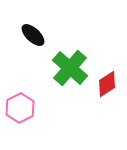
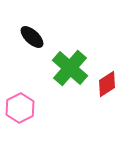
black ellipse: moved 1 px left, 2 px down
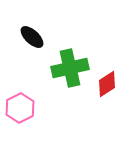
green cross: rotated 36 degrees clockwise
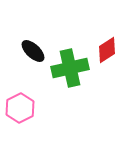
black ellipse: moved 1 px right, 14 px down
red diamond: moved 34 px up
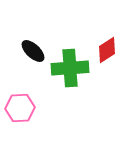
green cross: rotated 9 degrees clockwise
pink hexagon: rotated 24 degrees clockwise
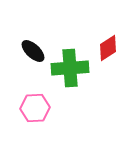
red diamond: moved 1 px right, 2 px up
pink hexagon: moved 15 px right
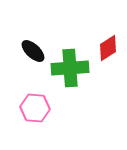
pink hexagon: rotated 8 degrees clockwise
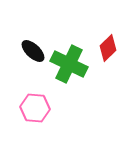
red diamond: rotated 12 degrees counterclockwise
green cross: moved 1 px left, 4 px up; rotated 30 degrees clockwise
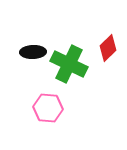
black ellipse: moved 1 px down; rotated 45 degrees counterclockwise
pink hexagon: moved 13 px right
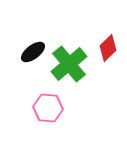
black ellipse: rotated 35 degrees counterclockwise
green cross: rotated 24 degrees clockwise
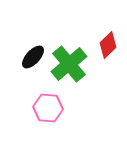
red diamond: moved 3 px up
black ellipse: moved 5 px down; rotated 10 degrees counterclockwise
